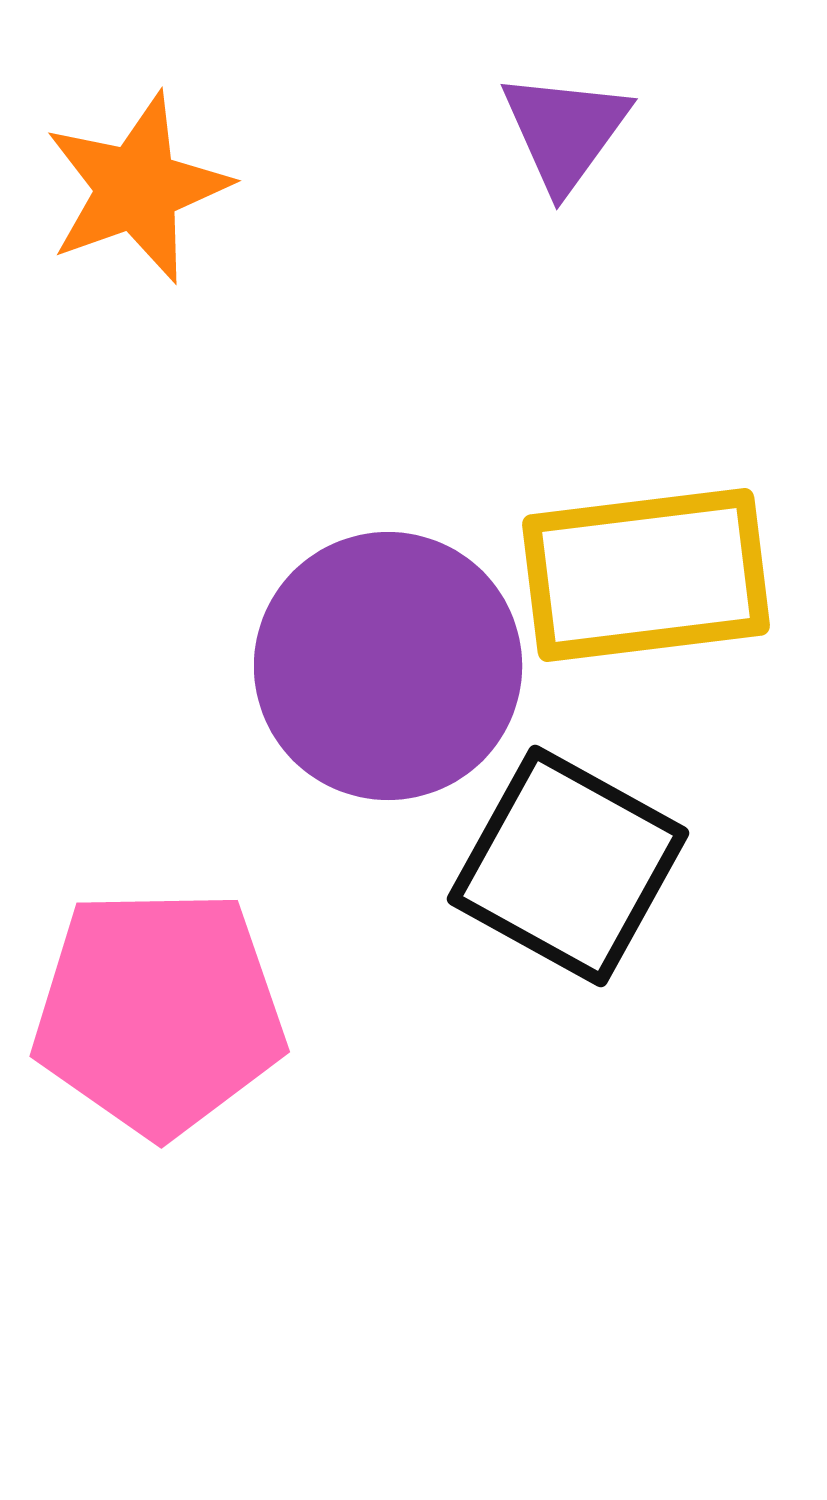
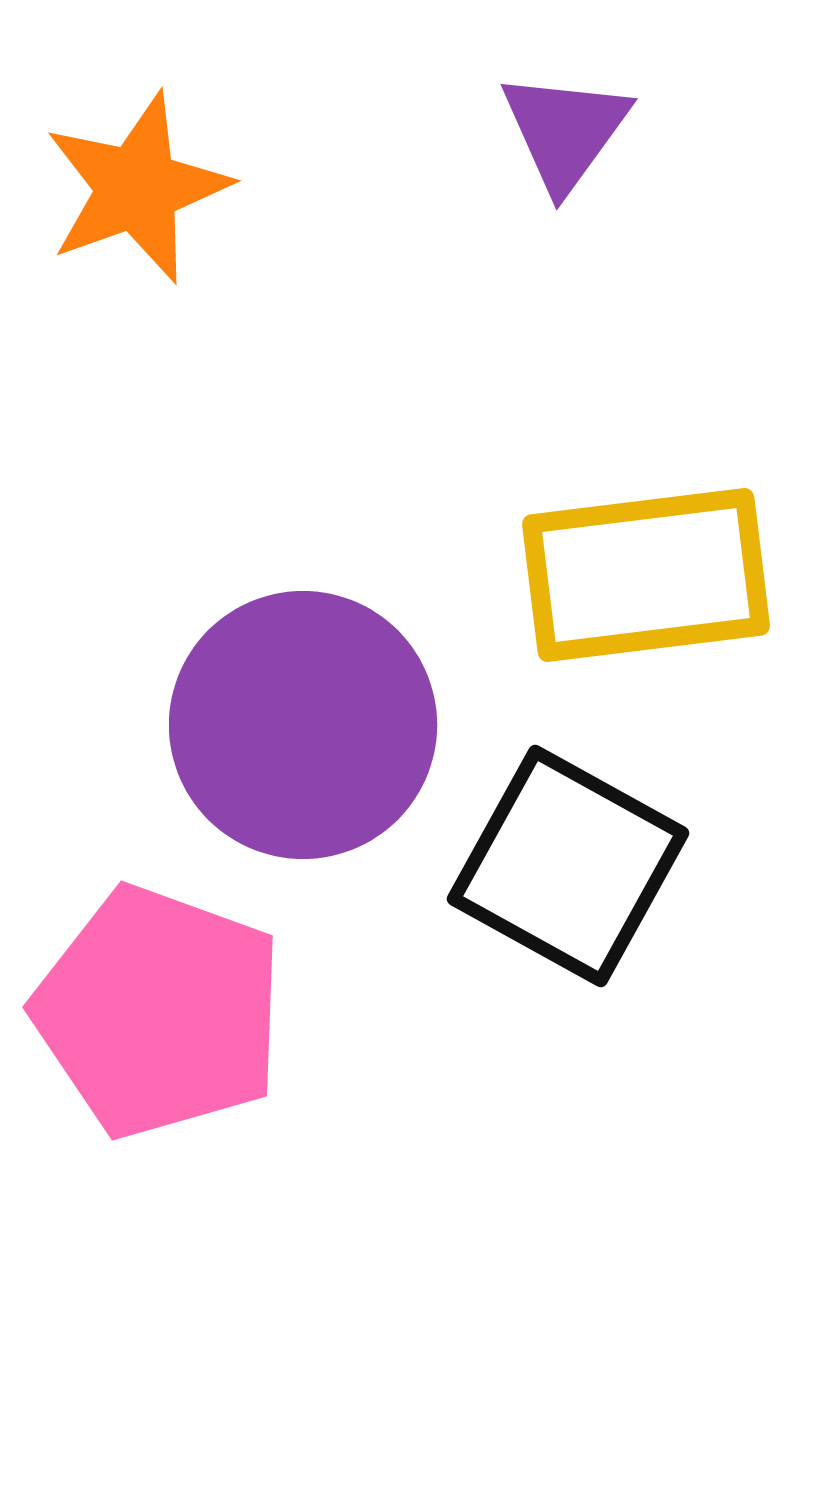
purple circle: moved 85 px left, 59 px down
pink pentagon: rotated 21 degrees clockwise
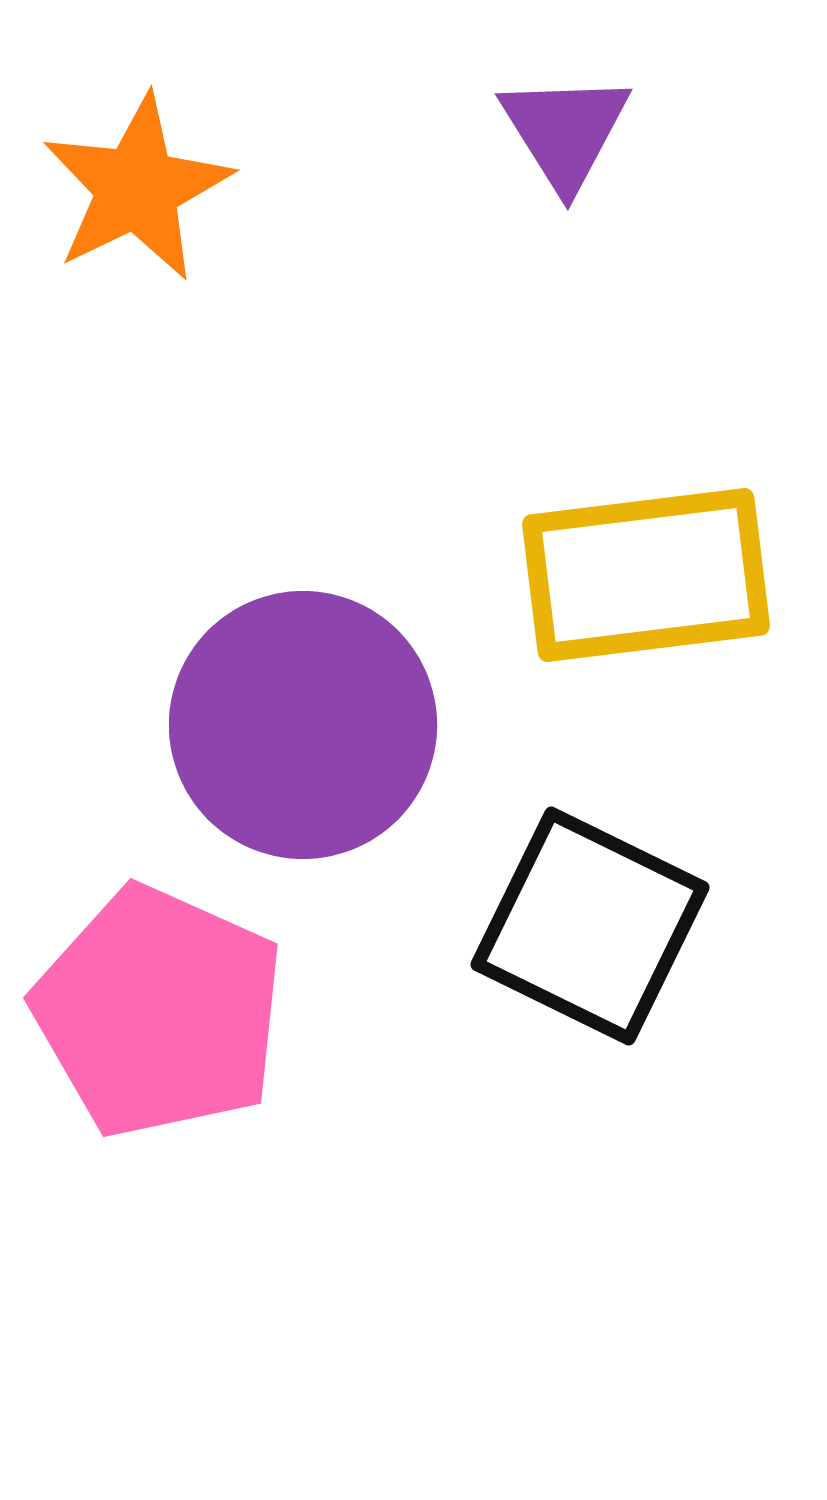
purple triangle: rotated 8 degrees counterclockwise
orange star: rotated 6 degrees counterclockwise
black square: moved 22 px right, 60 px down; rotated 3 degrees counterclockwise
pink pentagon: rotated 4 degrees clockwise
